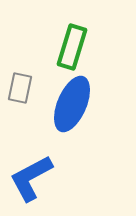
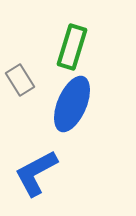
gray rectangle: moved 8 px up; rotated 44 degrees counterclockwise
blue L-shape: moved 5 px right, 5 px up
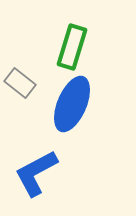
gray rectangle: moved 3 px down; rotated 20 degrees counterclockwise
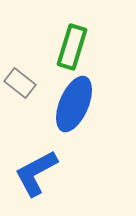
blue ellipse: moved 2 px right
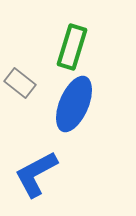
blue L-shape: moved 1 px down
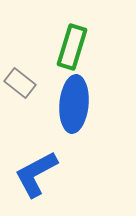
blue ellipse: rotated 18 degrees counterclockwise
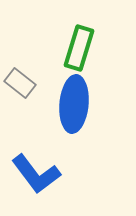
green rectangle: moved 7 px right, 1 px down
blue L-shape: rotated 99 degrees counterclockwise
